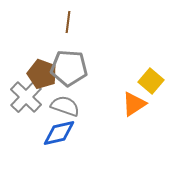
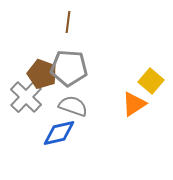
gray semicircle: moved 8 px right
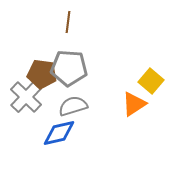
brown pentagon: rotated 12 degrees counterclockwise
gray semicircle: rotated 36 degrees counterclockwise
